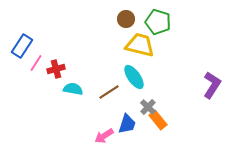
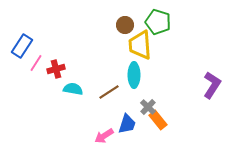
brown circle: moved 1 px left, 6 px down
yellow trapezoid: rotated 108 degrees counterclockwise
cyan ellipse: moved 2 px up; rotated 35 degrees clockwise
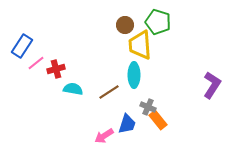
pink line: rotated 18 degrees clockwise
gray cross: rotated 21 degrees counterclockwise
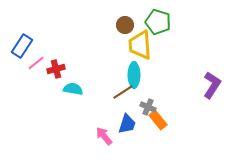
brown line: moved 14 px right
pink arrow: rotated 84 degrees clockwise
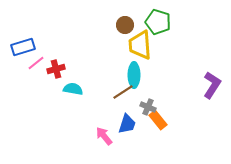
blue rectangle: moved 1 px right, 1 px down; rotated 40 degrees clockwise
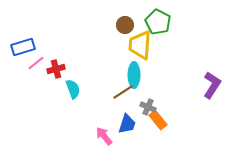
green pentagon: rotated 10 degrees clockwise
yellow trapezoid: rotated 8 degrees clockwise
cyan semicircle: rotated 60 degrees clockwise
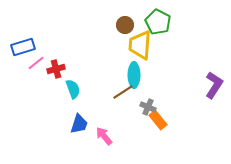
purple L-shape: moved 2 px right
blue trapezoid: moved 48 px left
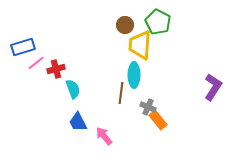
purple L-shape: moved 1 px left, 2 px down
brown line: moved 2 px left, 1 px down; rotated 50 degrees counterclockwise
blue trapezoid: moved 1 px left, 2 px up; rotated 135 degrees clockwise
